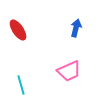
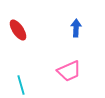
blue arrow: rotated 12 degrees counterclockwise
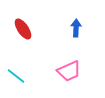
red ellipse: moved 5 px right, 1 px up
cyan line: moved 5 px left, 9 px up; rotated 36 degrees counterclockwise
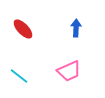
red ellipse: rotated 10 degrees counterclockwise
cyan line: moved 3 px right
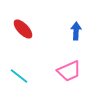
blue arrow: moved 3 px down
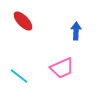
red ellipse: moved 8 px up
pink trapezoid: moved 7 px left, 3 px up
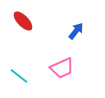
blue arrow: rotated 36 degrees clockwise
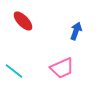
blue arrow: rotated 18 degrees counterclockwise
cyan line: moved 5 px left, 5 px up
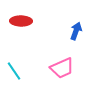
red ellipse: moved 2 px left; rotated 45 degrees counterclockwise
cyan line: rotated 18 degrees clockwise
